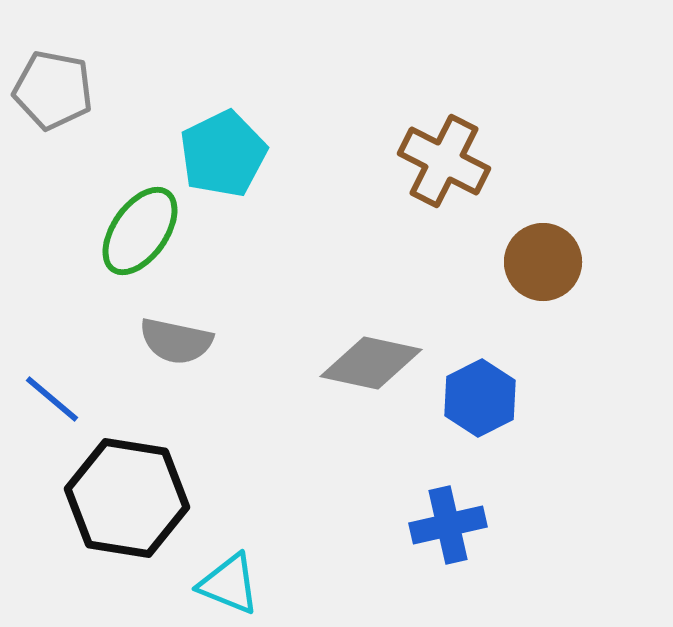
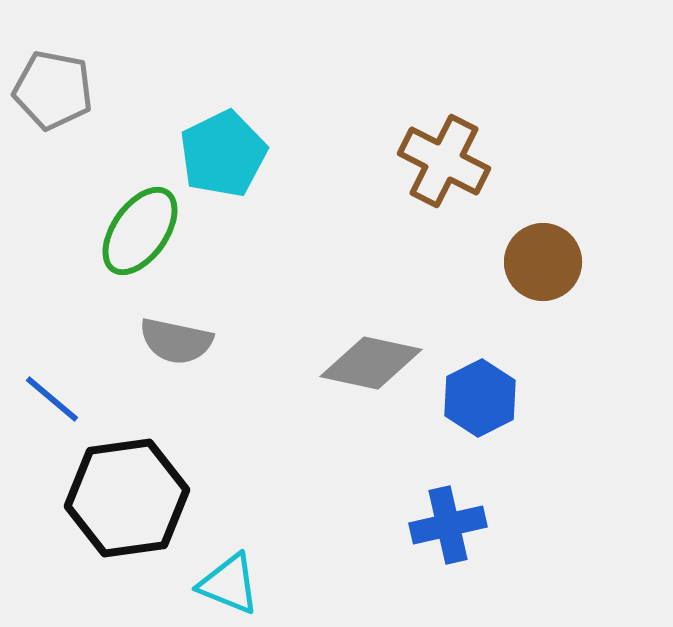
black hexagon: rotated 17 degrees counterclockwise
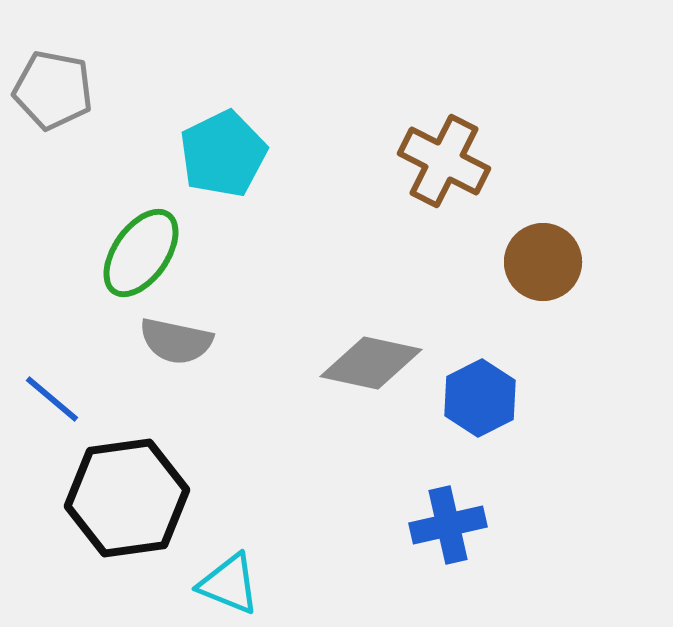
green ellipse: moved 1 px right, 22 px down
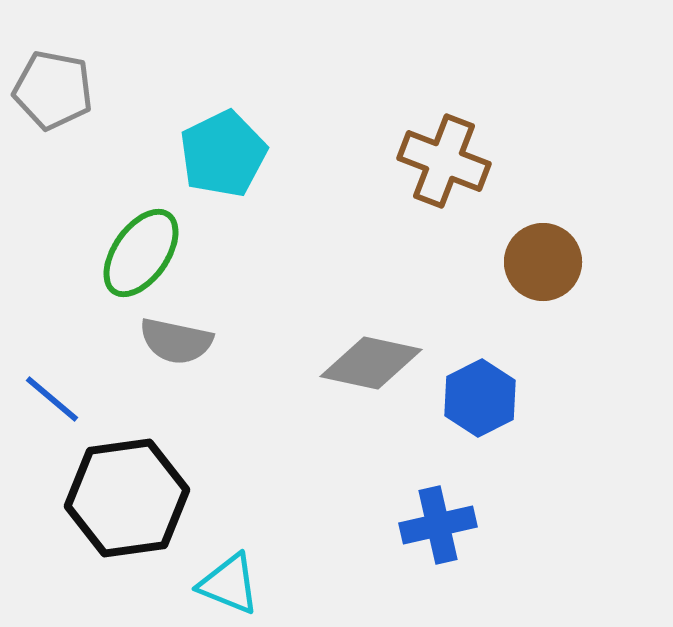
brown cross: rotated 6 degrees counterclockwise
blue cross: moved 10 px left
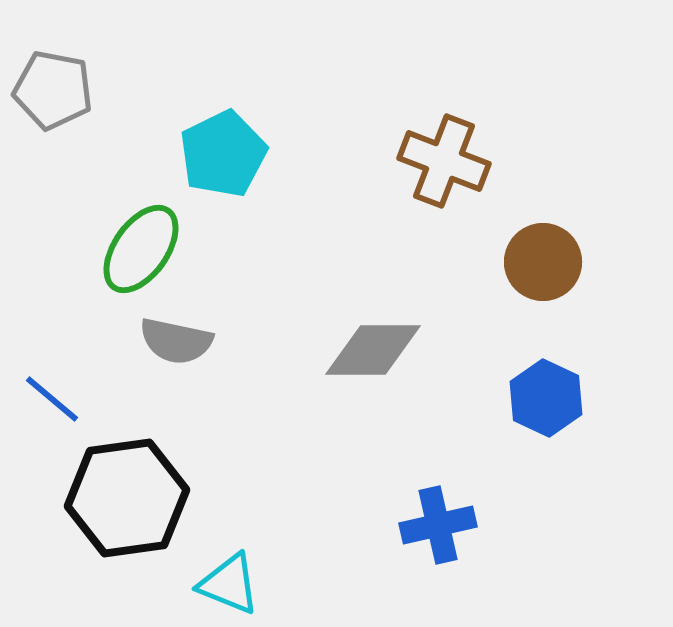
green ellipse: moved 4 px up
gray diamond: moved 2 px right, 13 px up; rotated 12 degrees counterclockwise
blue hexagon: moved 66 px right; rotated 8 degrees counterclockwise
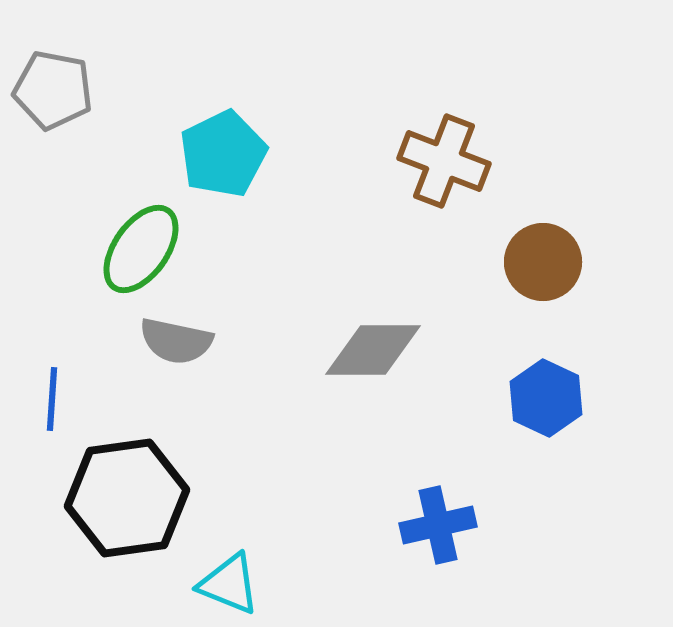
blue line: rotated 54 degrees clockwise
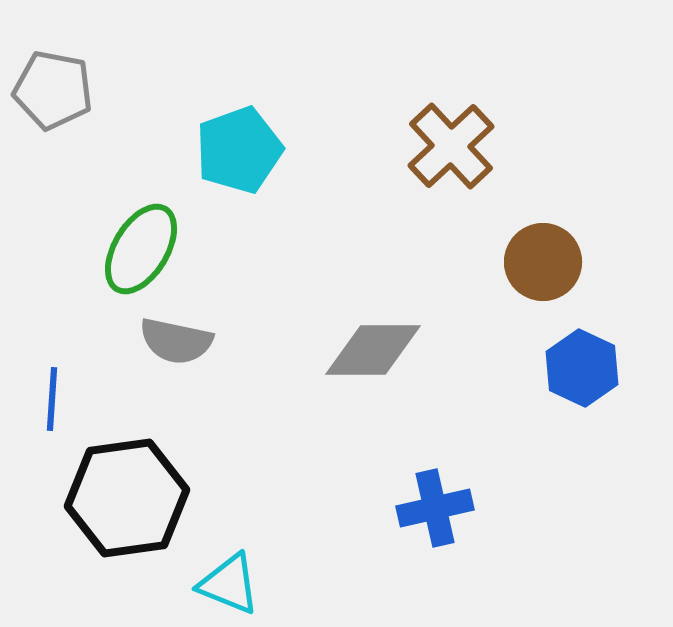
cyan pentagon: moved 16 px right, 4 px up; rotated 6 degrees clockwise
brown cross: moved 7 px right, 15 px up; rotated 26 degrees clockwise
green ellipse: rotated 4 degrees counterclockwise
blue hexagon: moved 36 px right, 30 px up
blue cross: moved 3 px left, 17 px up
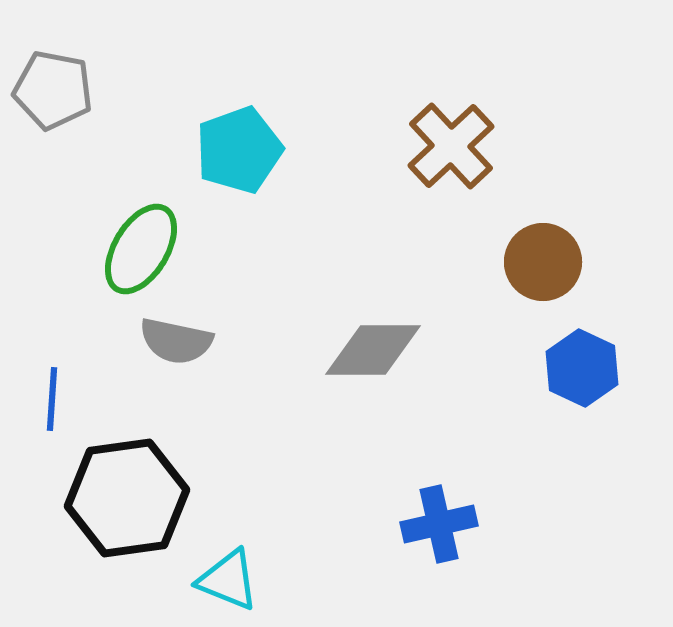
blue cross: moved 4 px right, 16 px down
cyan triangle: moved 1 px left, 4 px up
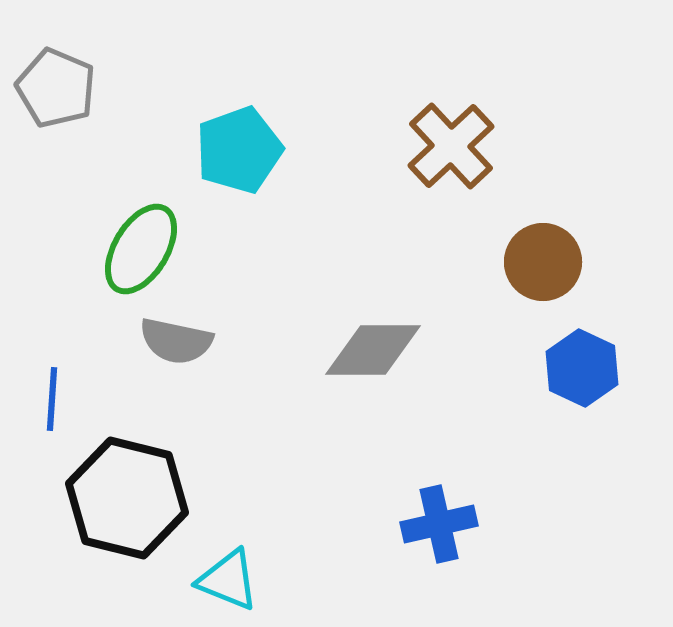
gray pentagon: moved 3 px right, 2 px up; rotated 12 degrees clockwise
black hexagon: rotated 22 degrees clockwise
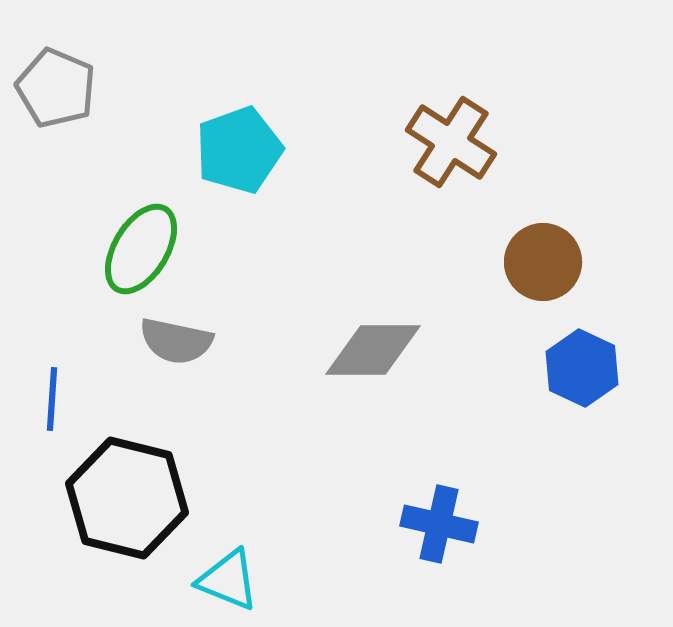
brown cross: moved 4 px up; rotated 14 degrees counterclockwise
blue cross: rotated 26 degrees clockwise
